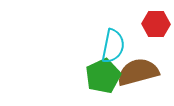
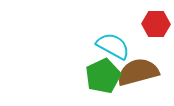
cyan semicircle: rotated 72 degrees counterclockwise
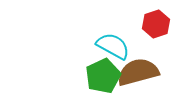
red hexagon: rotated 20 degrees counterclockwise
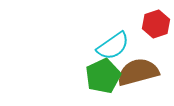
cyan semicircle: rotated 116 degrees clockwise
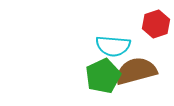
cyan semicircle: rotated 40 degrees clockwise
brown semicircle: moved 2 px left, 1 px up
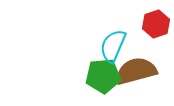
cyan semicircle: rotated 108 degrees clockwise
green pentagon: rotated 20 degrees clockwise
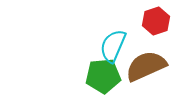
red hexagon: moved 3 px up
brown semicircle: moved 10 px right, 5 px up; rotated 9 degrees counterclockwise
